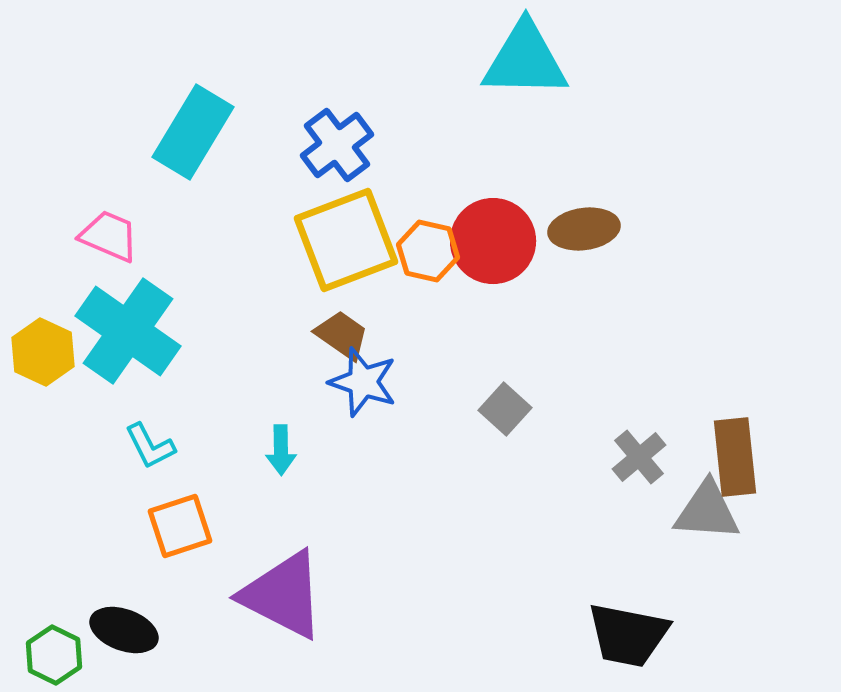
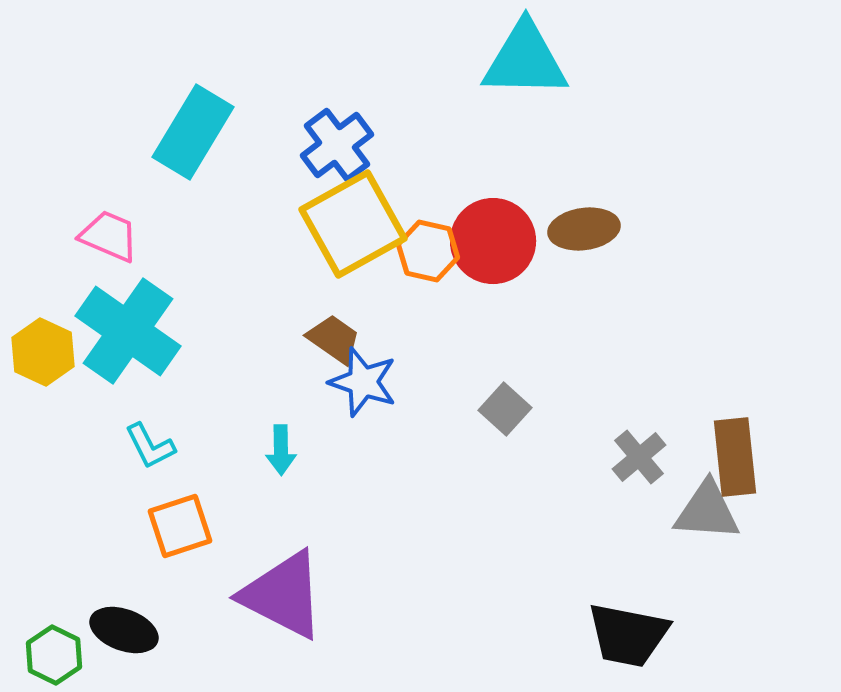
yellow square: moved 7 px right, 16 px up; rotated 8 degrees counterclockwise
brown trapezoid: moved 8 px left, 4 px down
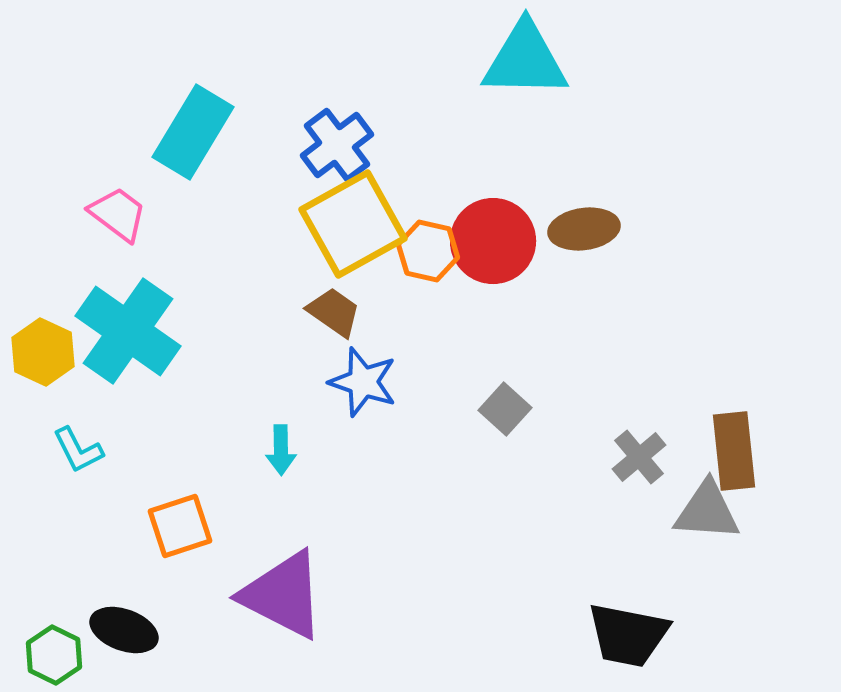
pink trapezoid: moved 9 px right, 22 px up; rotated 14 degrees clockwise
brown trapezoid: moved 27 px up
cyan L-shape: moved 72 px left, 4 px down
brown rectangle: moved 1 px left, 6 px up
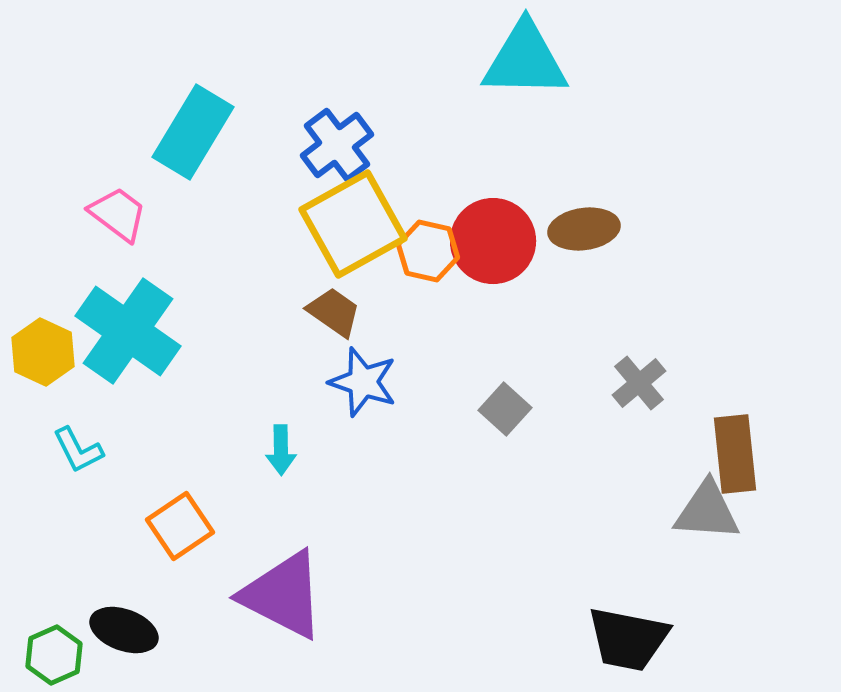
brown rectangle: moved 1 px right, 3 px down
gray cross: moved 74 px up
orange square: rotated 16 degrees counterclockwise
black trapezoid: moved 4 px down
green hexagon: rotated 10 degrees clockwise
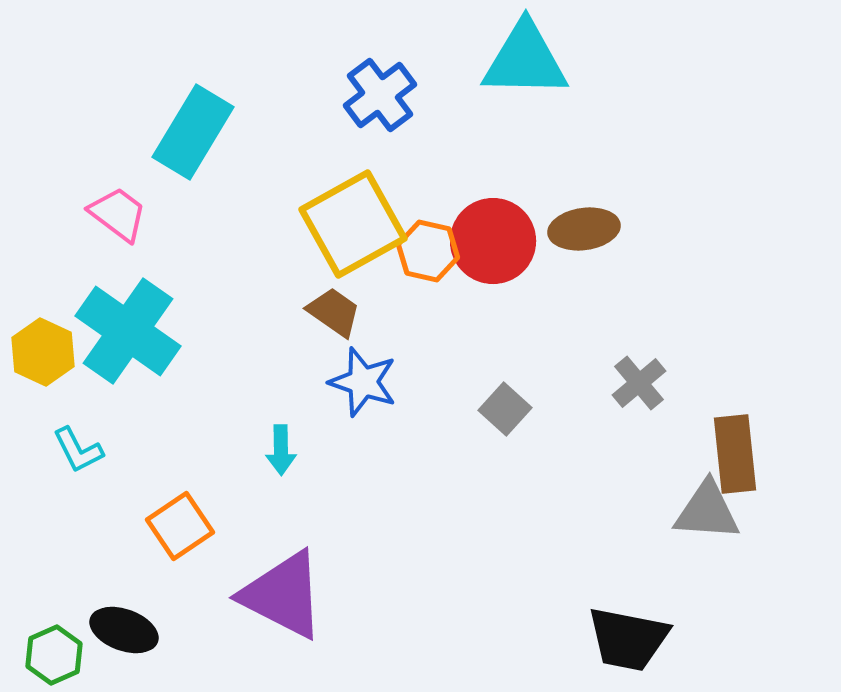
blue cross: moved 43 px right, 50 px up
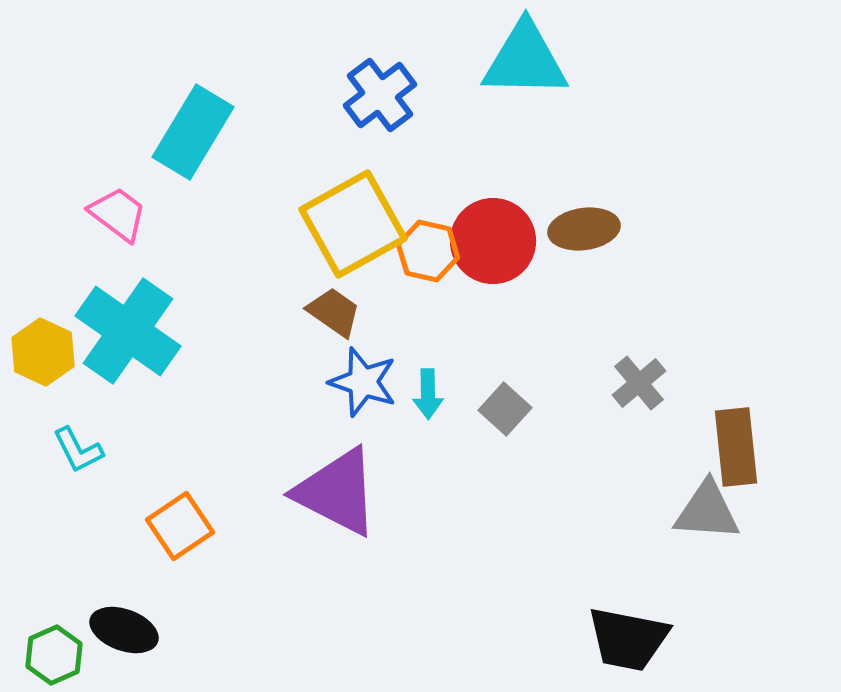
cyan arrow: moved 147 px right, 56 px up
brown rectangle: moved 1 px right, 7 px up
purple triangle: moved 54 px right, 103 px up
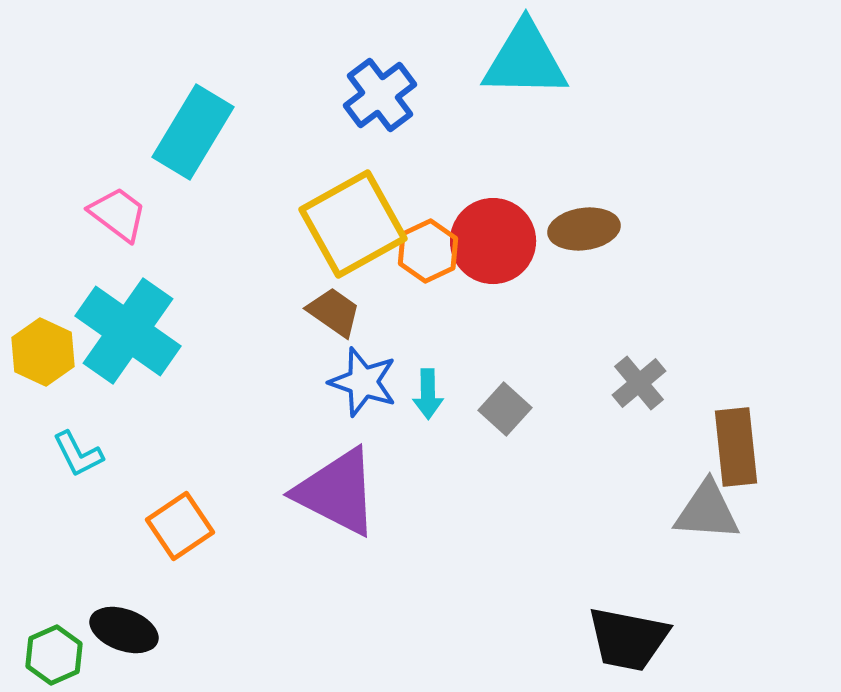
orange hexagon: rotated 22 degrees clockwise
cyan L-shape: moved 4 px down
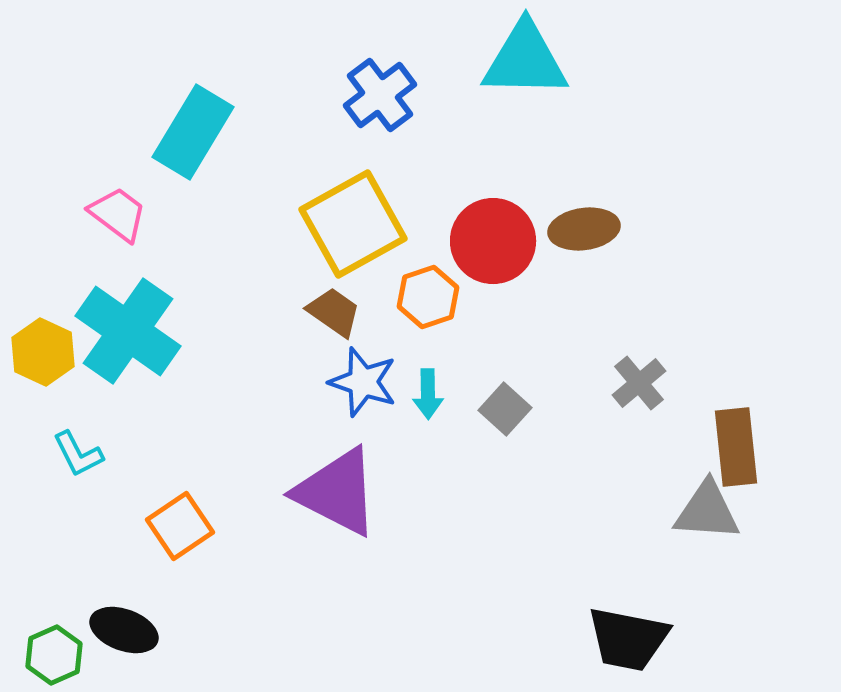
orange hexagon: moved 46 px down; rotated 6 degrees clockwise
